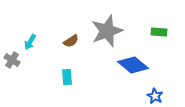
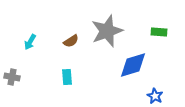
gray cross: moved 17 px down; rotated 21 degrees counterclockwise
blue diamond: rotated 56 degrees counterclockwise
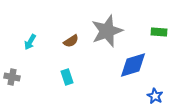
cyan rectangle: rotated 14 degrees counterclockwise
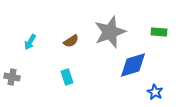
gray star: moved 3 px right, 1 px down
blue star: moved 4 px up
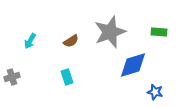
cyan arrow: moved 1 px up
gray cross: rotated 28 degrees counterclockwise
blue star: rotated 14 degrees counterclockwise
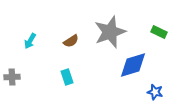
green rectangle: rotated 21 degrees clockwise
gray cross: rotated 14 degrees clockwise
